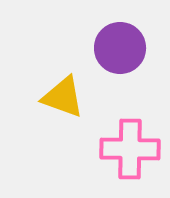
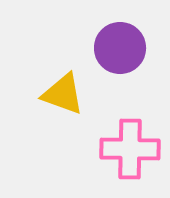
yellow triangle: moved 3 px up
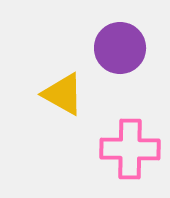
yellow triangle: rotated 9 degrees clockwise
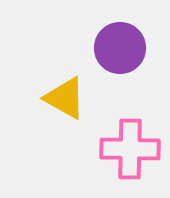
yellow triangle: moved 2 px right, 4 px down
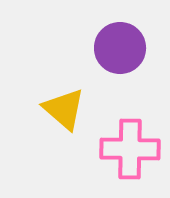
yellow triangle: moved 1 px left, 11 px down; rotated 12 degrees clockwise
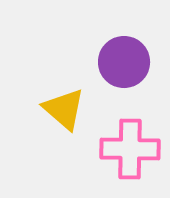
purple circle: moved 4 px right, 14 px down
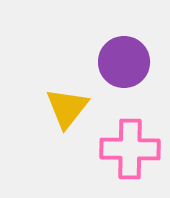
yellow triangle: moved 3 px right, 1 px up; rotated 27 degrees clockwise
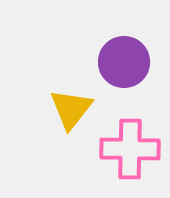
yellow triangle: moved 4 px right, 1 px down
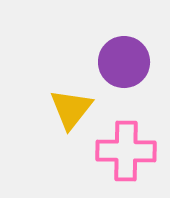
pink cross: moved 4 px left, 2 px down
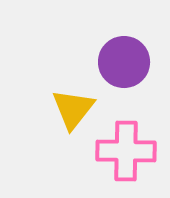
yellow triangle: moved 2 px right
